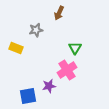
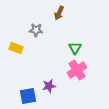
gray star: rotated 16 degrees clockwise
pink cross: moved 10 px right
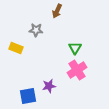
brown arrow: moved 2 px left, 2 px up
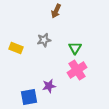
brown arrow: moved 1 px left
gray star: moved 8 px right, 10 px down; rotated 16 degrees counterclockwise
blue square: moved 1 px right, 1 px down
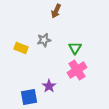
yellow rectangle: moved 5 px right
purple star: rotated 24 degrees counterclockwise
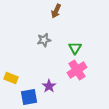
yellow rectangle: moved 10 px left, 30 px down
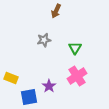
pink cross: moved 6 px down
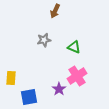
brown arrow: moved 1 px left
green triangle: moved 1 px left, 1 px up; rotated 40 degrees counterclockwise
yellow rectangle: rotated 72 degrees clockwise
purple star: moved 10 px right, 3 px down
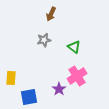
brown arrow: moved 4 px left, 3 px down
green triangle: rotated 16 degrees clockwise
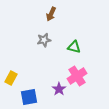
green triangle: rotated 24 degrees counterclockwise
yellow rectangle: rotated 24 degrees clockwise
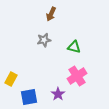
yellow rectangle: moved 1 px down
purple star: moved 1 px left, 5 px down
